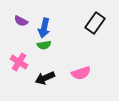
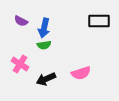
black rectangle: moved 4 px right, 2 px up; rotated 55 degrees clockwise
pink cross: moved 1 px right, 2 px down
black arrow: moved 1 px right, 1 px down
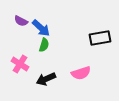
black rectangle: moved 1 px right, 17 px down; rotated 10 degrees counterclockwise
blue arrow: moved 3 px left; rotated 60 degrees counterclockwise
green semicircle: rotated 64 degrees counterclockwise
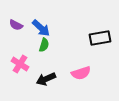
purple semicircle: moved 5 px left, 4 px down
